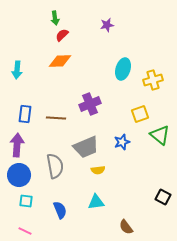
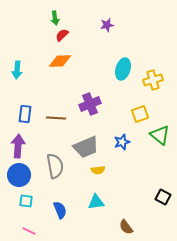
purple arrow: moved 1 px right, 1 px down
pink line: moved 4 px right
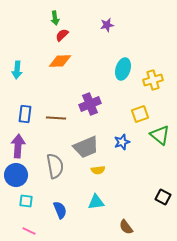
blue circle: moved 3 px left
